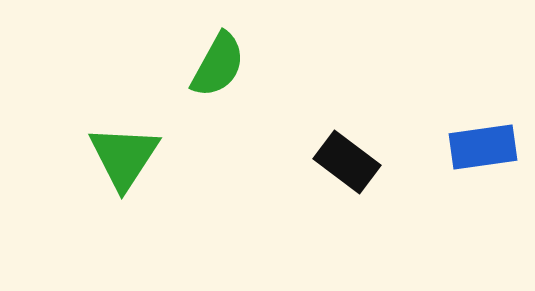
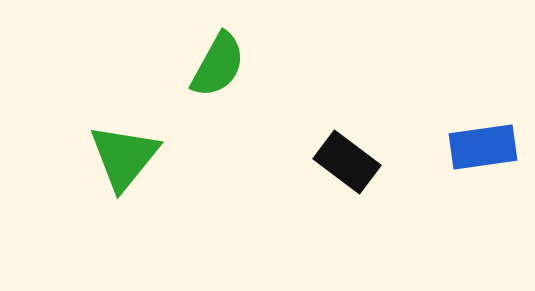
green triangle: rotated 6 degrees clockwise
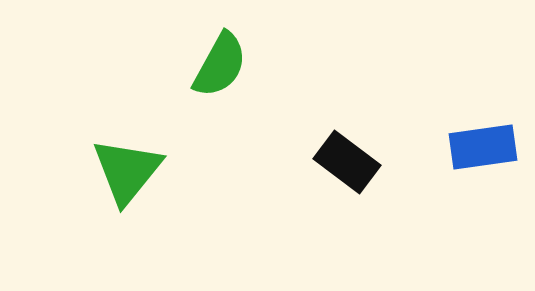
green semicircle: moved 2 px right
green triangle: moved 3 px right, 14 px down
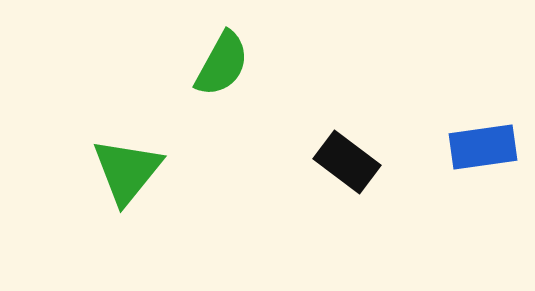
green semicircle: moved 2 px right, 1 px up
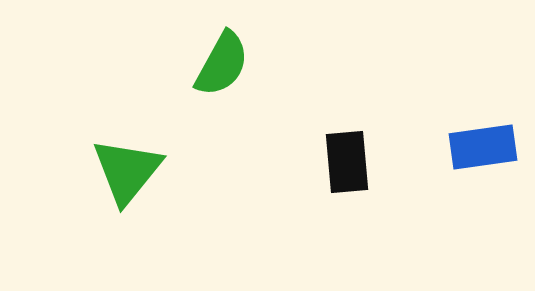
black rectangle: rotated 48 degrees clockwise
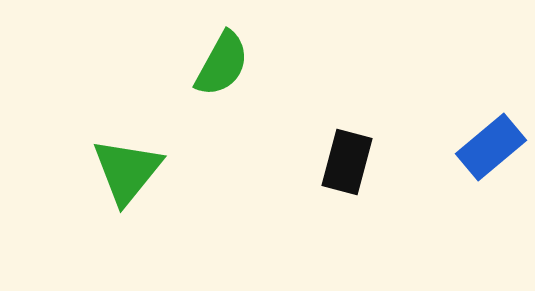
blue rectangle: moved 8 px right; rotated 32 degrees counterclockwise
black rectangle: rotated 20 degrees clockwise
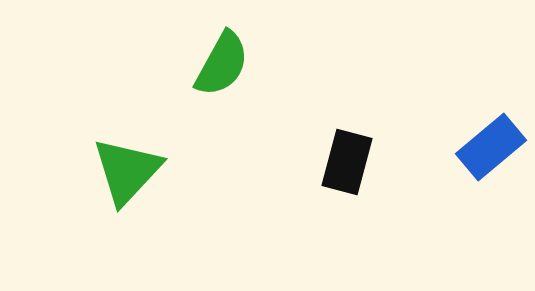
green triangle: rotated 4 degrees clockwise
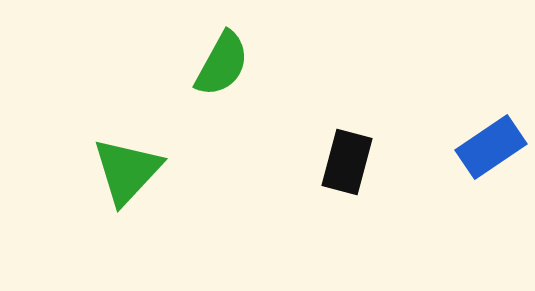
blue rectangle: rotated 6 degrees clockwise
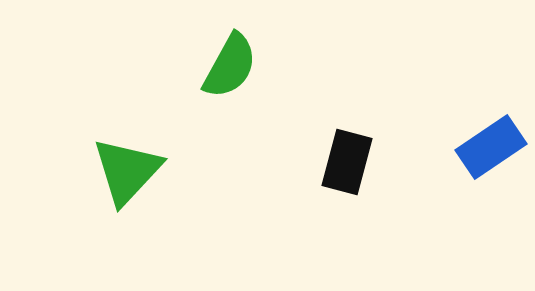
green semicircle: moved 8 px right, 2 px down
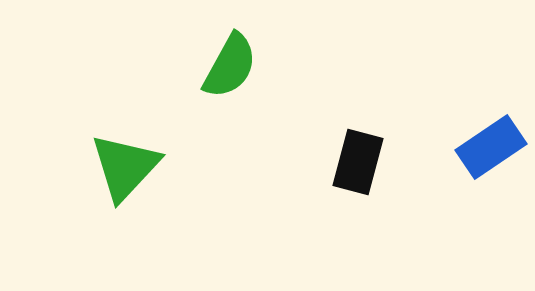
black rectangle: moved 11 px right
green triangle: moved 2 px left, 4 px up
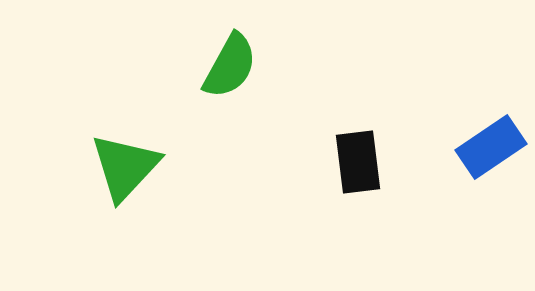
black rectangle: rotated 22 degrees counterclockwise
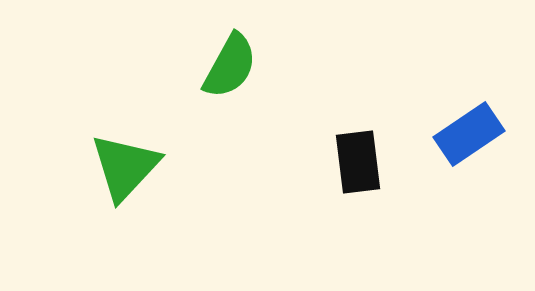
blue rectangle: moved 22 px left, 13 px up
